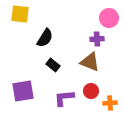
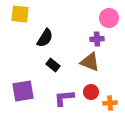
red circle: moved 1 px down
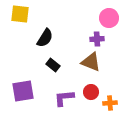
brown triangle: moved 1 px right
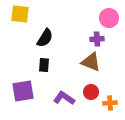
black rectangle: moved 9 px left; rotated 56 degrees clockwise
purple L-shape: rotated 40 degrees clockwise
